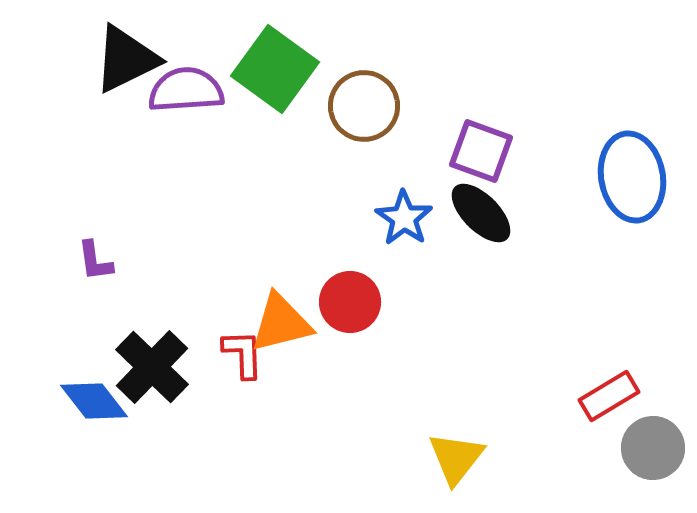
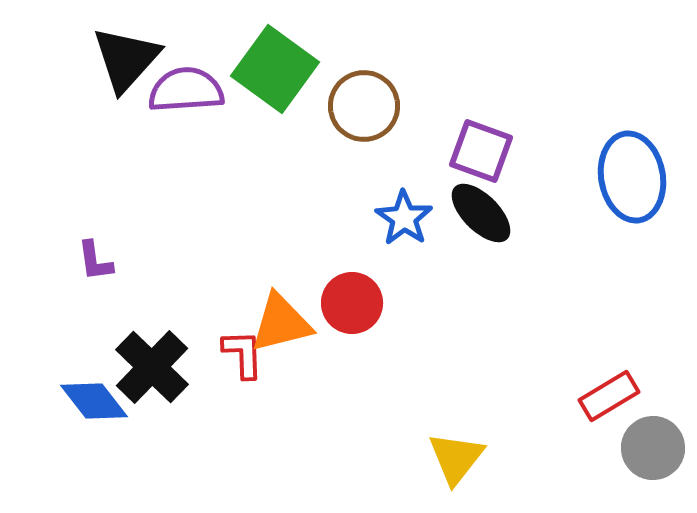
black triangle: rotated 22 degrees counterclockwise
red circle: moved 2 px right, 1 px down
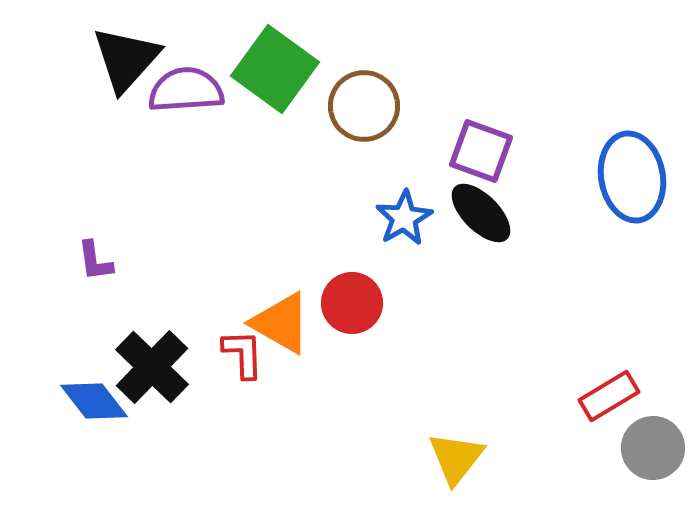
blue star: rotated 8 degrees clockwise
orange triangle: rotated 44 degrees clockwise
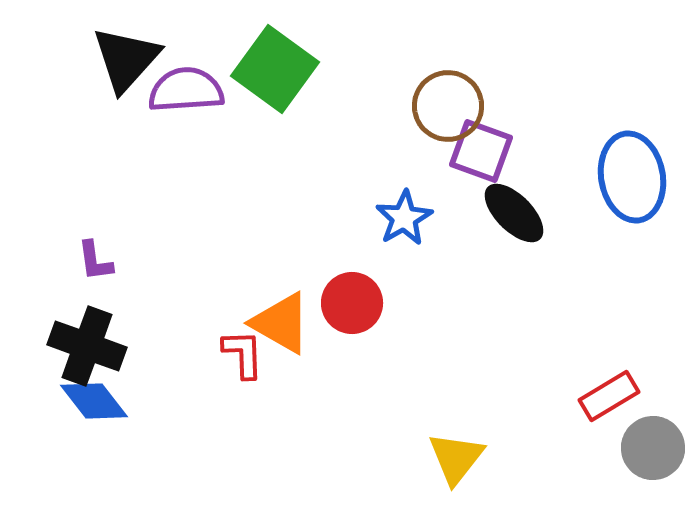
brown circle: moved 84 px right
black ellipse: moved 33 px right
black cross: moved 65 px left, 21 px up; rotated 24 degrees counterclockwise
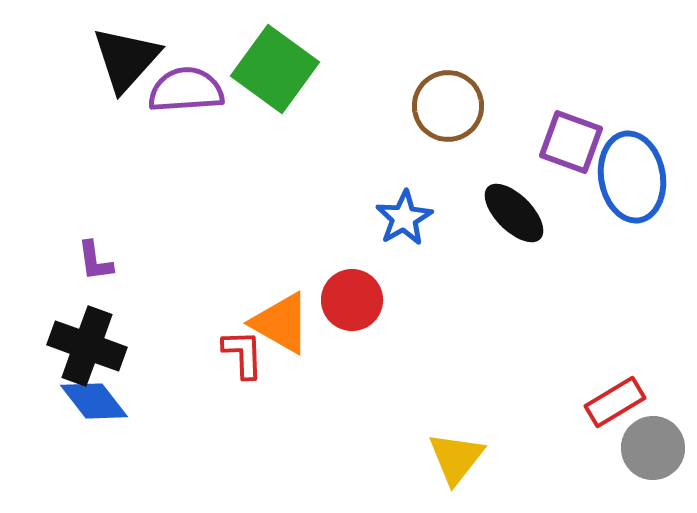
purple square: moved 90 px right, 9 px up
red circle: moved 3 px up
red rectangle: moved 6 px right, 6 px down
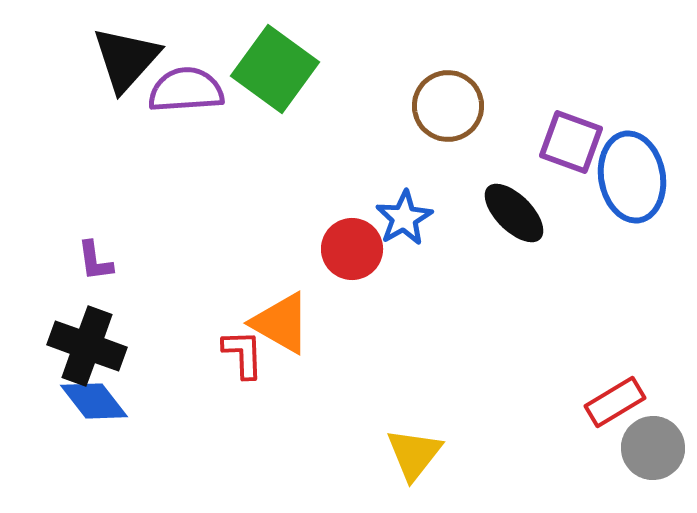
red circle: moved 51 px up
yellow triangle: moved 42 px left, 4 px up
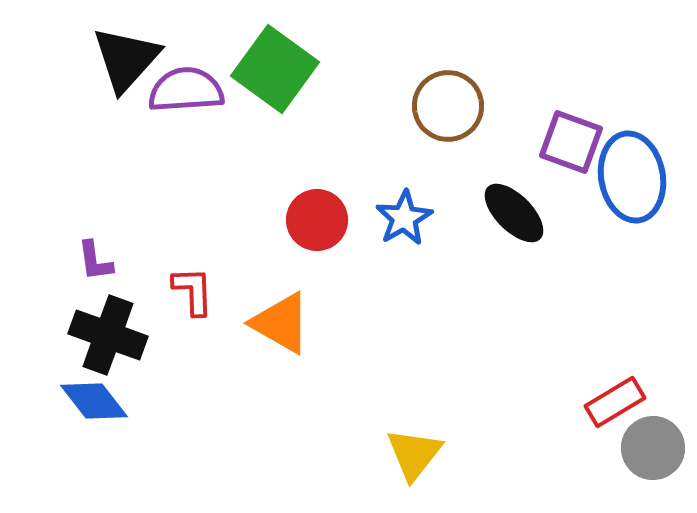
red circle: moved 35 px left, 29 px up
black cross: moved 21 px right, 11 px up
red L-shape: moved 50 px left, 63 px up
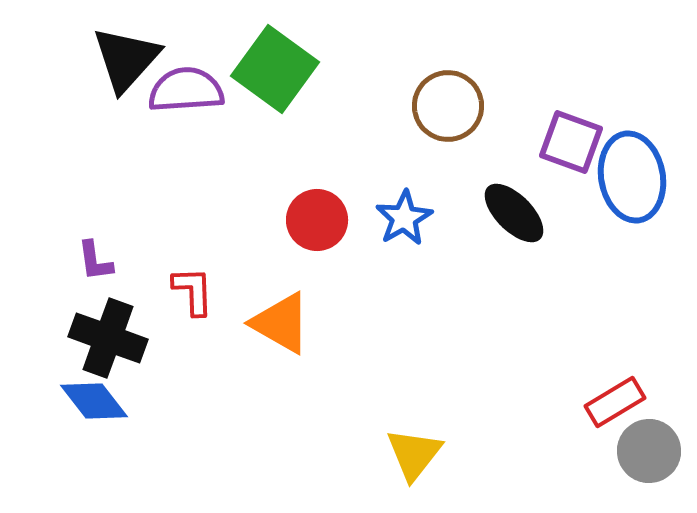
black cross: moved 3 px down
gray circle: moved 4 px left, 3 px down
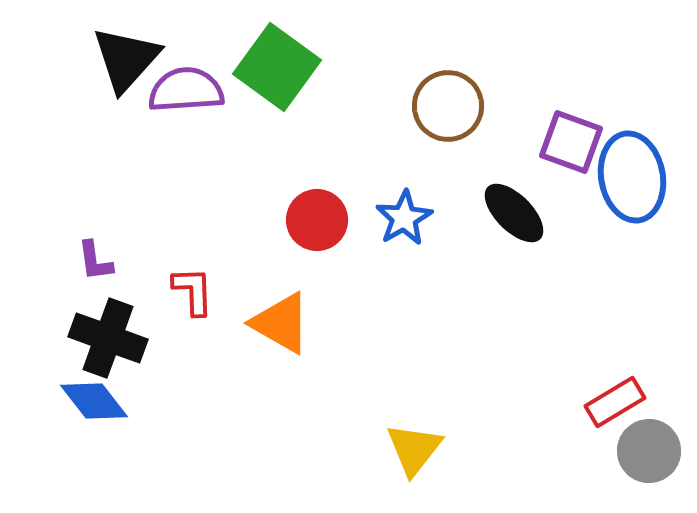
green square: moved 2 px right, 2 px up
yellow triangle: moved 5 px up
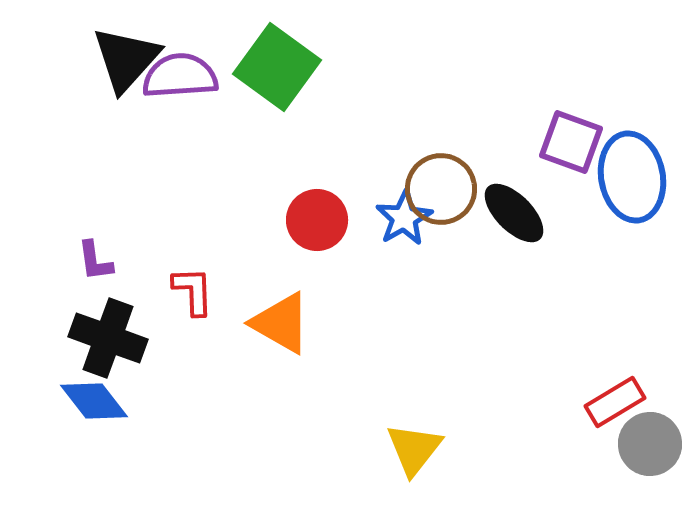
purple semicircle: moved 6 px left, 14 px up
brown circle: moved 7 px left, 83 px down
gray circle: moved 1 px right, 7 px up
